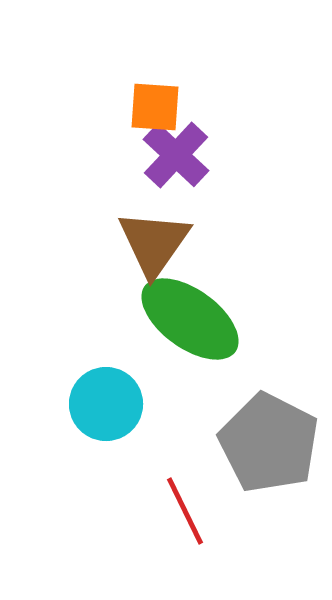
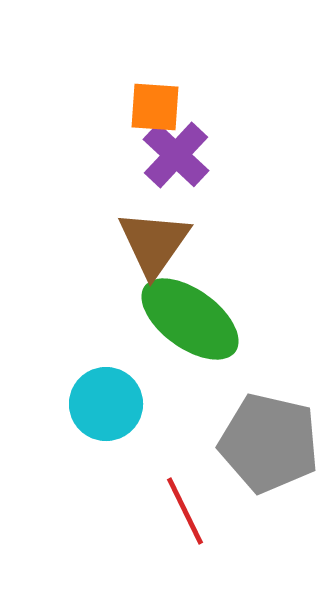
gray pentagon: rotated 14 degrees counterclockwise
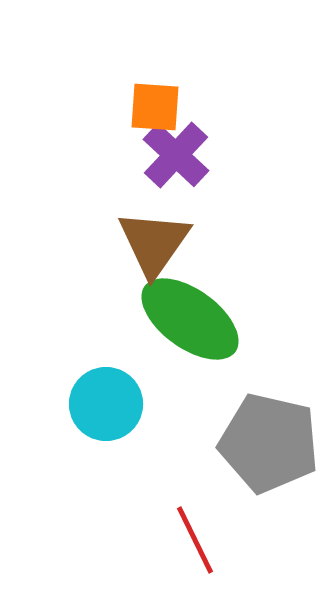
red line: moved 10 px right, 29 px down
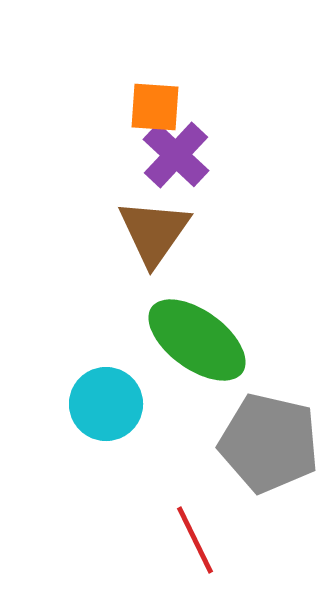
brown triangle: moved 11 px up
green ellipse: moved 7 px right, 21 px down
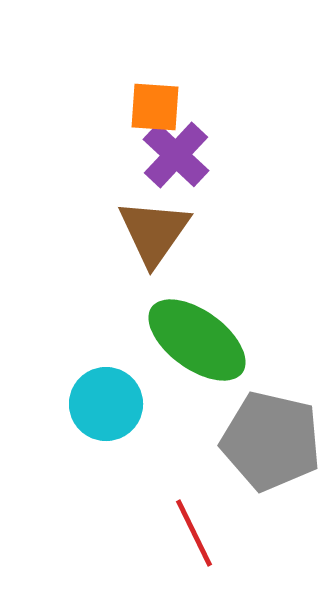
gray pentagon: moved 2 px right, 2 px up
red line: moved 1 px left, 7 px up
